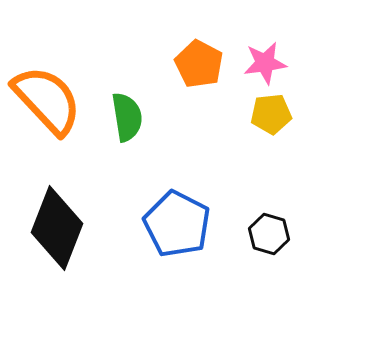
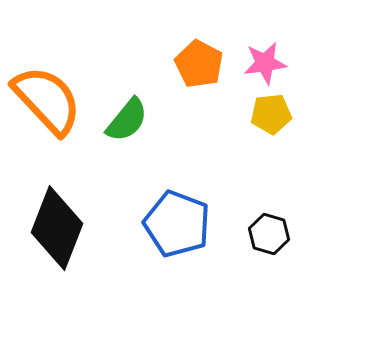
green semicircle: moved 3 px down; rotated 48 degrees clockwise
blue pentagon: rotated 6 degrees counterclockwise
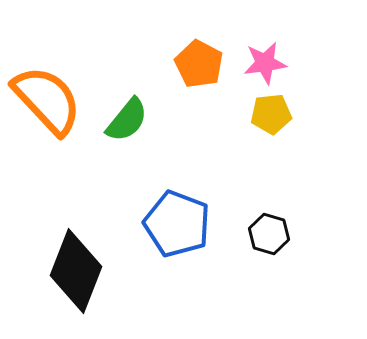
black diamond: moved 19 px right, 43 px down
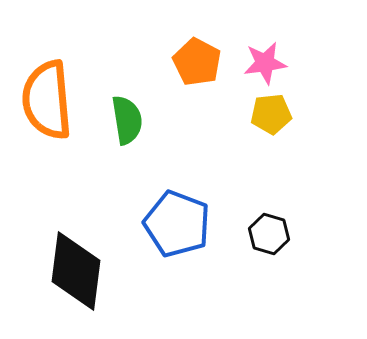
orange pentagon: moved 2 px left, 2 px up
orange semicircle: rotated 142 degrees counterclockwise
green semicircle: rotated 48 degrees counterclockwise
black diamond: rotated 14 degrees counterclockwise
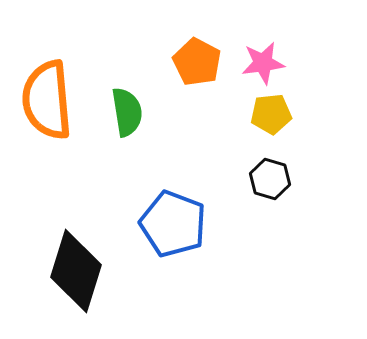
pink star: moved 2 px left
green semicircle: moved 8 px up
blue pentagon: moved 4 px left
black hexagon: moved 1 px right, 55 px up
black diamond: rotated 10 degrees clockwise
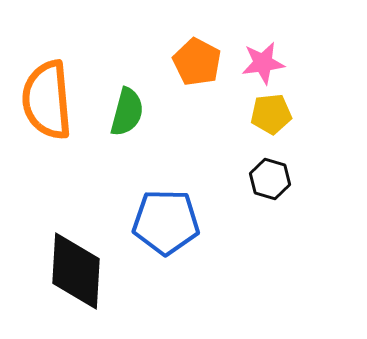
green semicircle: rotated 24 degrees clockwise
blue pentagon: moved 7 px left, 2 px up; rotated 20 degrees counterclockwise
black diamond: rotated 14 degrees counterclockwise
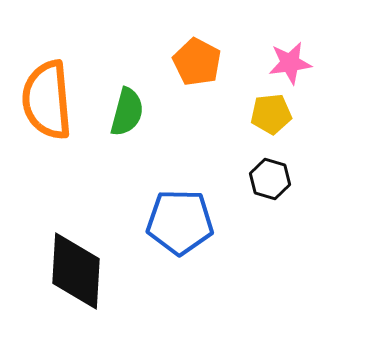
pink star: moved 27 px right
blue pentagon: moved 14 px right
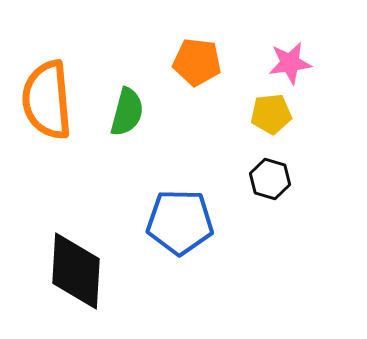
orange pentagon: rotated 21 degrees counterclockwise
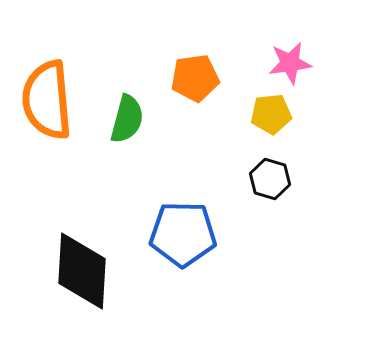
orange pentagon: moved 2 px left, 16 px down; rotated 15 degrees counterclockwise
green semicircle: moved 7 px down
blue pentagon: moved 3 px right, 12 px down
black diamond: moved 6 px right
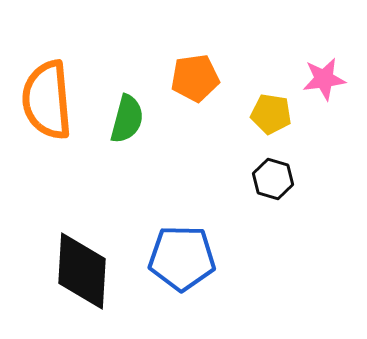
pink star: moved 34 px right, 16 px down
yellow pentagon: rotated 15 degrees clockwise
black hexagon: moved 3 px right
blue pentagon: moved 1 px left, 24 px down
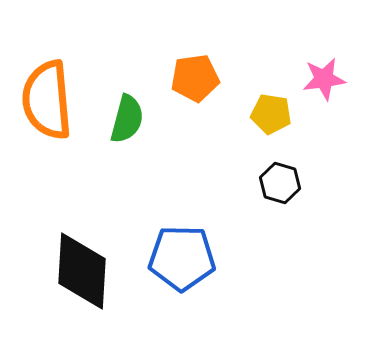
black hexagon: moved 7 px right, 4 px down
